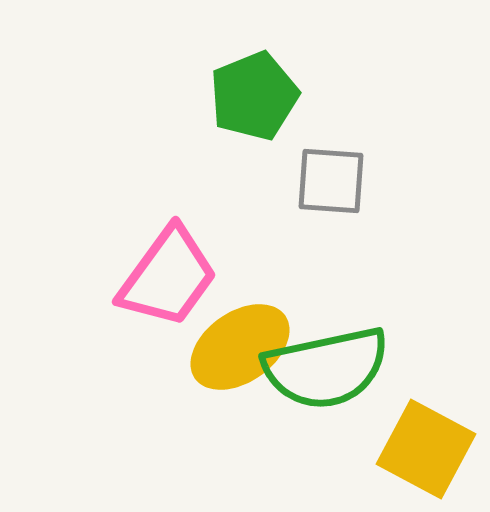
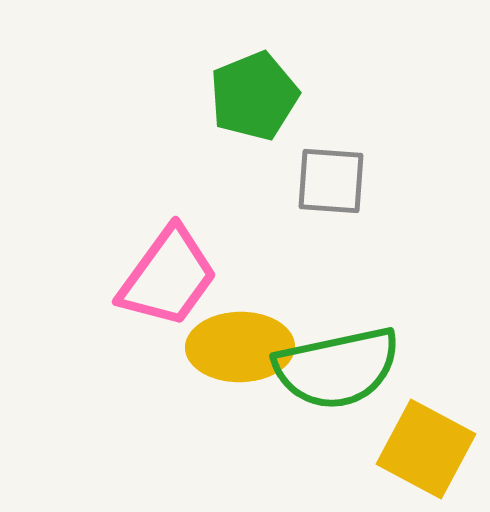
yellow ellipse: rotated 34 degrees clockwise
green semicircle: moved 11 px right
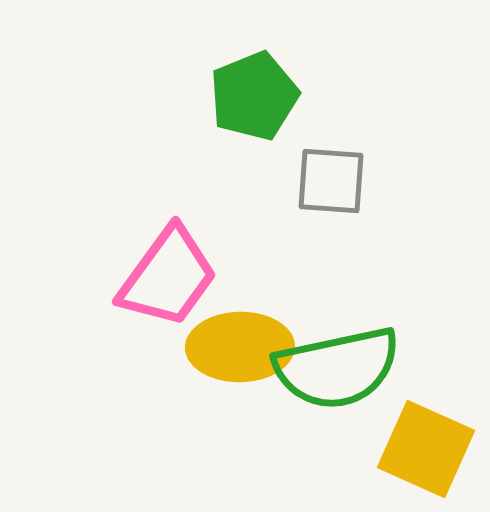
yellow square: rotated 4 degrees counterclockwise
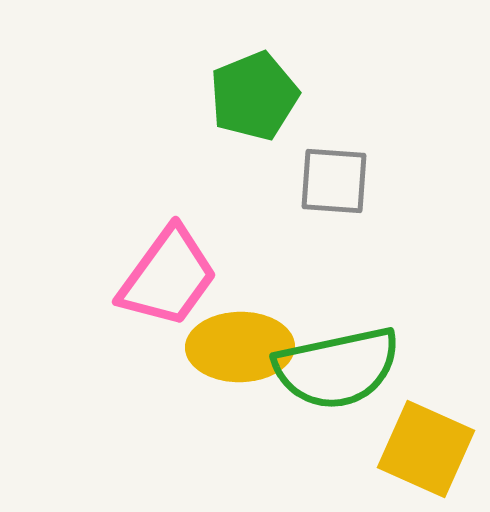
gray square: moved 3 px right
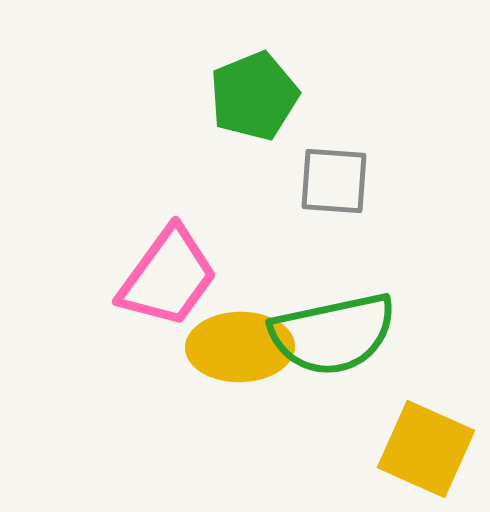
green semicircle: moved 4 px left, 34 px up
